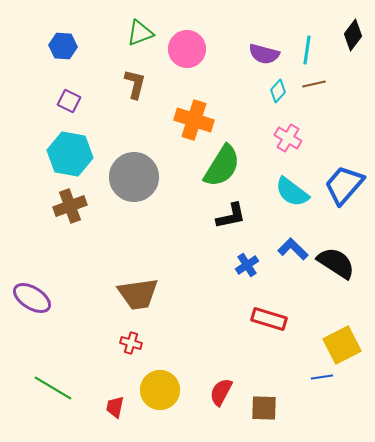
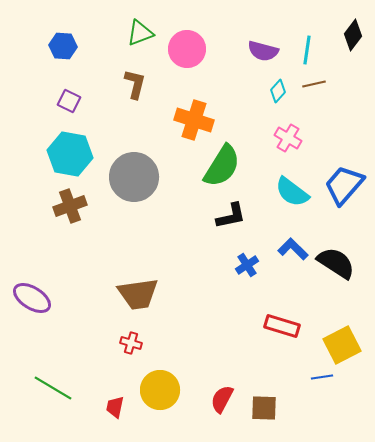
purple semicircle: moved 1 px left, 3 px up
red rectangle: moved 13 px right, 7 px down
red semicircle: moved 1 px right, 7 px down
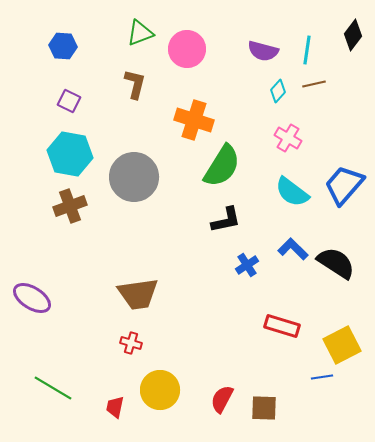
black L-shape: moved 5 px left, 4 px down
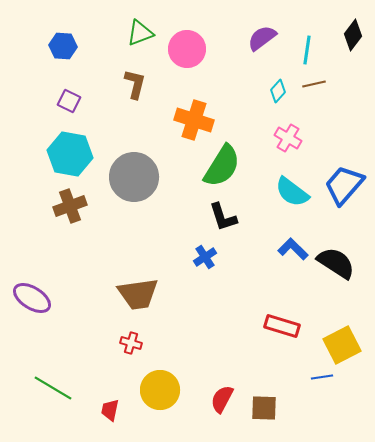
purple semicircle: moved 1 px left, 13 px up; rotated 128 degrees clockwise
black L-shape: moved 3 px left, 3 px up; rotated 84 degrees clockwise
blue cross: moved 42 px left, 8 px up
red trapezoid: moved 5 px left, 3 px down
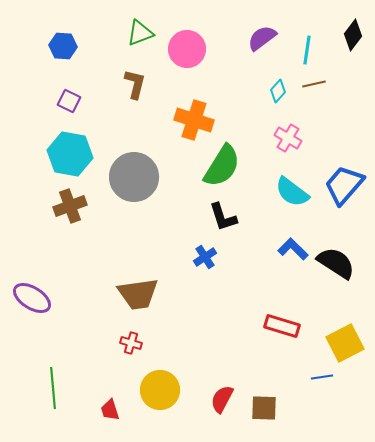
yellow square: moved 3 px right, 2 px up
green line: rotated 54 degrees clockwise
red trapezoid: rotated 30 degrees counterclockwise
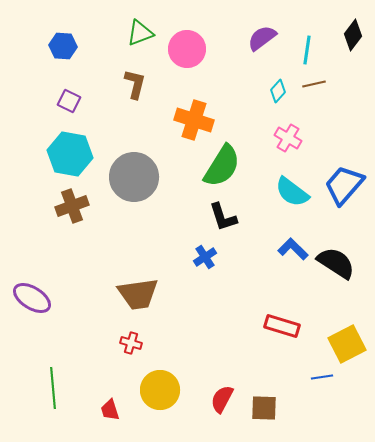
brown cross: moved 2 px right
yellow square: moved 2 px right, 1 px down
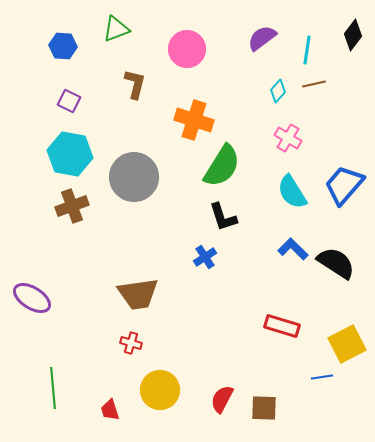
green triangle: moved 24 px left, 4 px up
cyan semicircle: rotated 21 degrees clockwise
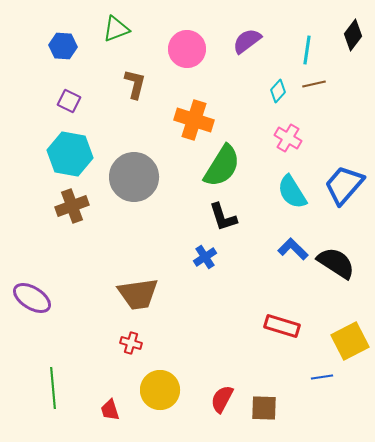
purple semicircle: moved 15 px left, 3 px down
yellow square: moved 3 px right, 3 px up
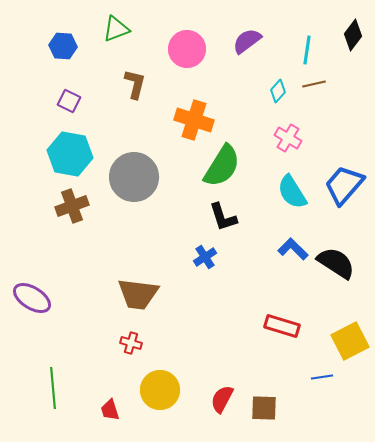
brown trapezoid: rotated 15 degrees clockwise
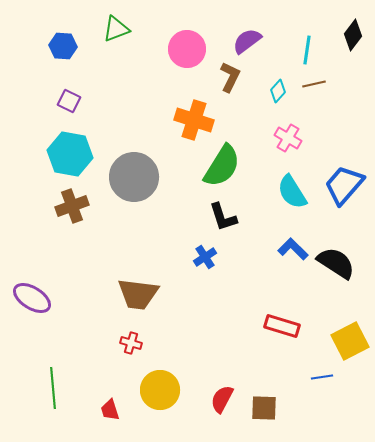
brown L-shape: moved 95 px right, 7 px up; rotated 12 degrees clockwise
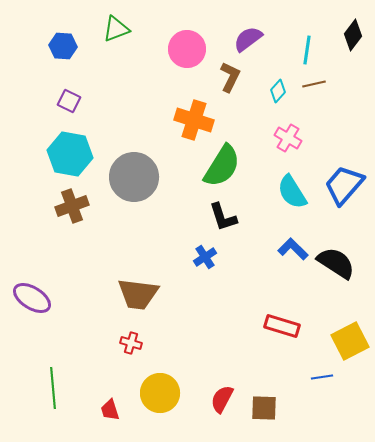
purple semicircle: moved 1 px right, 2 px up
yellow circle: moved 3 px down
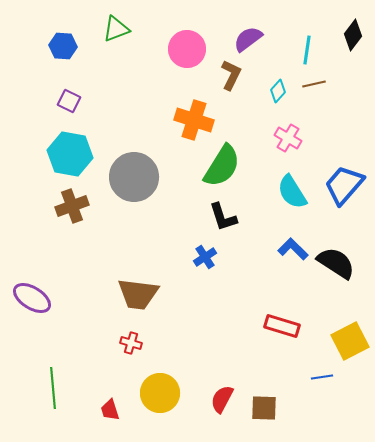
brown L-shape: moved 1 px right, 2 px up
